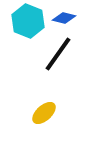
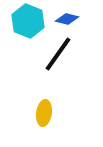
blue diamond: moved 3 px right, 1 px down
yellow ellipse: rotated 40 degrees counterclockwise
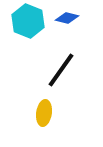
blue diamond: moved 1 px up
black line: moved 3 px right, 16 px down
